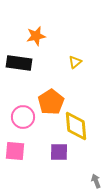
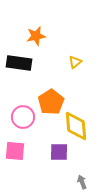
gray arrow: moved 14 px left, 1 px down
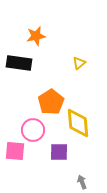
yellow triangle: moved 4 px right, 1 px down
pink circle: moved 10 px right, 13 px down
yellow diamond: moved 2 px right, 3 px up
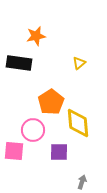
pink square: moved 1 px left
gray arrow: rotated 40 degrees clockwise
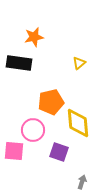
orange star: moved 2 px left, 1 px down
orange pentagon: rotated 20 degrees clockwise
purple square: rotated 18 degrees clockwise
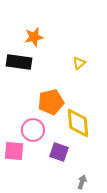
black rectangle: moved 1 px up
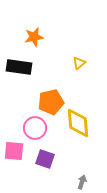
black rectangle: moved 5 px down
pink circle: moved 2 px right, 2 px up
purple square: moved 14 px left, 7 px down
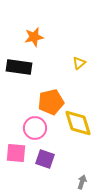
yellow diamond: rotated 12 degrees counterclockwise
pink square: moved 2 px right, 2 px down
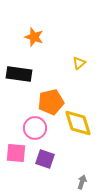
orange star: rotated 30 degrees clockwise
black rectangle: moved 7 px down
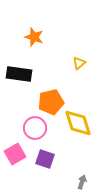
pink square: moved 1 px left, 1 px down; rotated 35 degrees counterclockwise
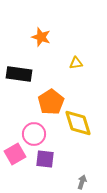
orange star: moved 7 px right
yellow triangle: moved 3 px left; rotated 32 degrees clockwise
orange pentagon: rotated 20 degrees counterclockwise
pink circle: moved 1 px left, 6 px down
purple square: rotated 12 degrees counterclockwise
